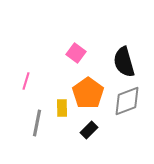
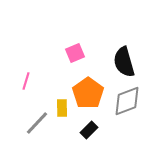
pink square: moved 1 px left; rotated 30 degrees clockwise
gray line: rotated 32 degrees clockwise
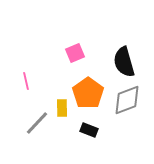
pink line: rotated 30 degrees counterclockwise
gray diamond: moved 1 px up
black rectangle: rotated 66 degrees clockwise
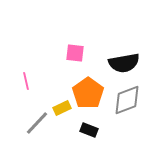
pink square: rotated 30 degrees clockwise
black semicircle: moved 1 px down; rotated 84 degrees counterclockwise
yellow rectangle: rotated 66 degrees clockwise
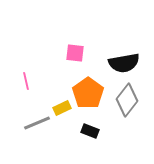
gray diamond: rotated 32 degrees counterclockwise
gray line: rotated 24 degrees clockwise
black rectangle: moved 1 px right, 1 px down
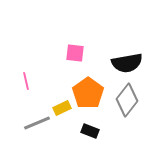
black semicircle: moved 3 px right
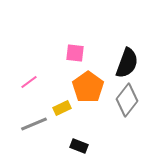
black semicircle: rotated 60 degrees counterclockwise
pink line: moved 3 px right, 1 px down; rotated 66 degrees clockwise
orange pentagon: moved 6 px up
gray line: moved 3 px left, 1 px down
black rectangle: moved 11 px left, 15 px down
